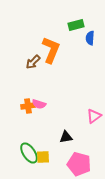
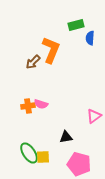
pink semicircle: moved 2 px right
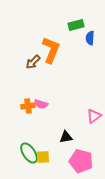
pink pentagon: moved 2 px right, 3 px up
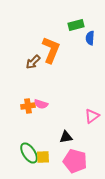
pink triangle: moved 2 px left
pink pentagon: moved 6 px left
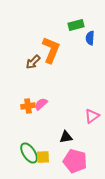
pink semicircle: rotated 120 degrees clockwise
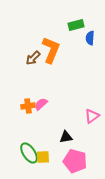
brown arrow: moved 4 px up
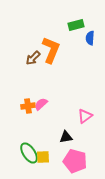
pink triangle: moved 7 px left
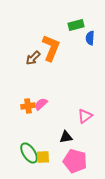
orange L-shape: moved 2 px up
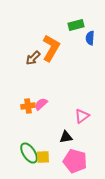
orange L-shape: rotated 8 degrees clockwise
pink triangle: moved 3 px left
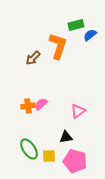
blue semicircle: moved 3 px up; rotated 48 degrees clockwise
orange L-shape: moved 7 px right, 2 px up; rotated 12 degrees counterclockwise
pink triangle: moved 4 px left, 5 px up
green ellipse: moved 4 px up
yellow square: moved 6 px right, 1 px up
